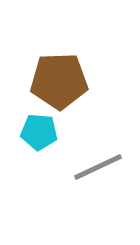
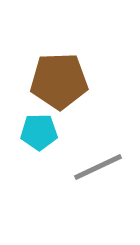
cyan pentagon: rotated 6 degrees counterclockwise
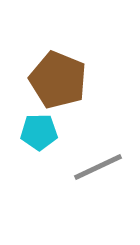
brown pentagon: moved 1 px left, 1 px up; rotated 24 degrees clockwise
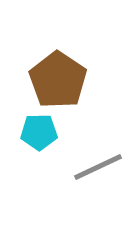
brown pentagon: rotated 12 degrees clockwise
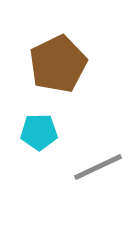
brown pentagon: moved 16 px up; rotated 12 degrees clockwise
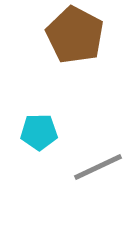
brown pentagon: moved 17 px right, 29 px up; rotated 18 degrees counterclockwise
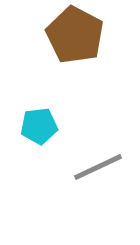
cyan pentagon: moved 6 px up; rotated 6 degrees counterclockwise
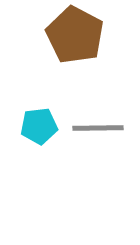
gray line: moved 39 px up; rotated 24 degrees clockwise
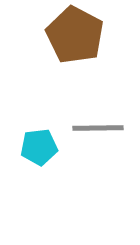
cyan pentagon: moved 21 px down
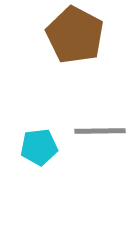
gray line: moved 2 px right, 3 px down
